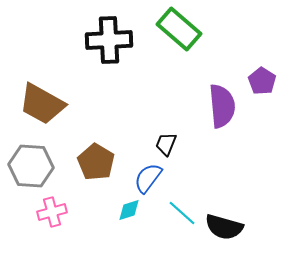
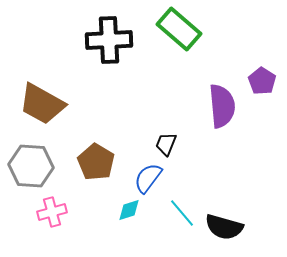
cyan line: rotated 8 degrees clockwise
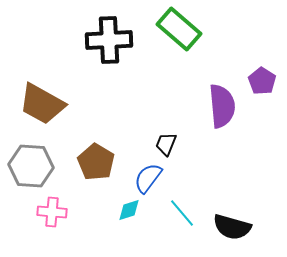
pink cross: rotated 20 degrees clockwise
black semicircle: moved 8 px right
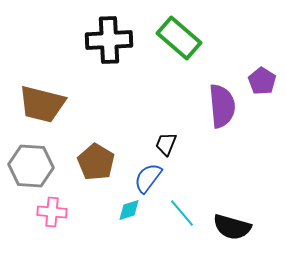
green rectangle: moved 9 px down
brown trapezoid: rotated 15 degrees counterclockwise
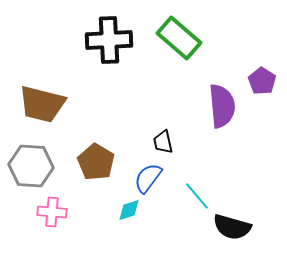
black trapezoid: moved 3 px left, 2 px up; rotated 35 degrees counterclockwise
cyan line: moved 15 px right, 17 px up
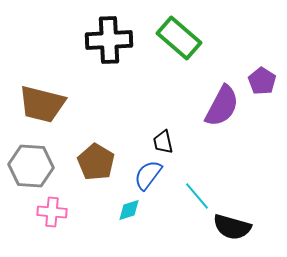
purple semicircle: rotated 33 degrees clockwise
blue semicircle: moved 3 px up
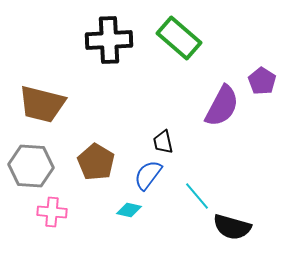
cyan diamond: rotated 30 degrees clockwise
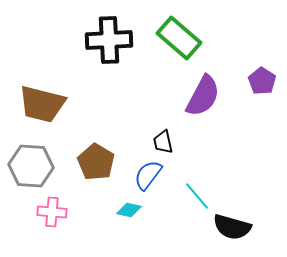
purple semicircle: moved 19 px left, 10 px up
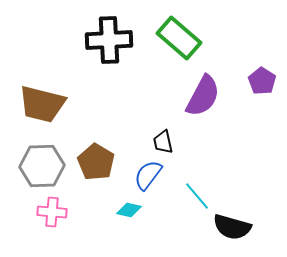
gray hexagon: moved 11 px right; rotated 6 degrees counterclockwise
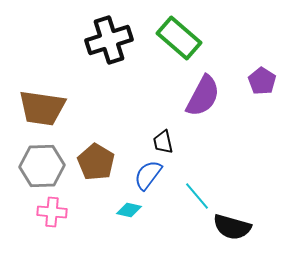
black cross: rotated 15 degrees counterclockwise
brown trapezoid: moved 4 px down; rotated 6 degrees counterclockwise
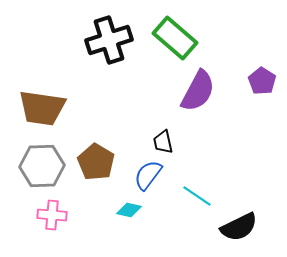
green rectangle: moved 4 px left
purple semicircle: moved 5 px left, 5 px up
cyan line: rotated 16 degrees counterclockwise
pink cross: moved 3 px down
black semicircle: moved 7 px right; rotated 42 degrees counterclockwise
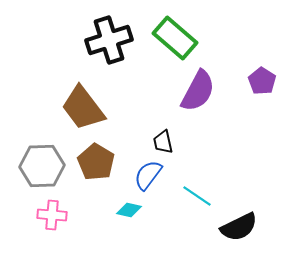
brown trapezoid: moved 41 px right; rotated 45 degrees clockwise
